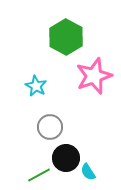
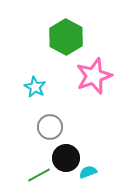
cyan star: moved 1 px left, 1 px down
cyan semicircle: rotated 102 degrees clockwise
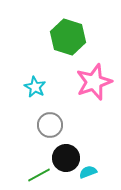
green hexagon: moved 2 px right; rotated 12 degrees counterclockwise
pink star: moved 6 px down
gray circle: moved 2 px up
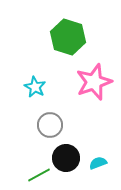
cyan semicircle: moved 10 px right, 9 px up
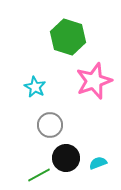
pink star: moved 1 px up
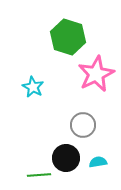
pink star: moved 2 px right, 7 px up; rotated 6 degrees counterclockwise
cyan star: moved 2 px left
gray circle: moved 33 px right
cyan semicircle: moved 1 px up; rotated 12 degrees clockwise
green line: rotated 25 degrees clockwise
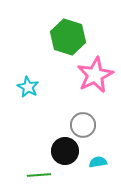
pink star: moved 1 px left, 1 px down
cyan star: moved 5 px left
black circle: moved 1 px left, 7 px up
